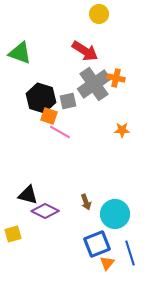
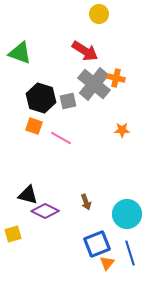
gray cross: rotated 16 degrees counterclockwise
orange square: moved 15 px left, 10 px down
pink line: moved 1 px right, 6 px down
cyan circle: moved 12 px right
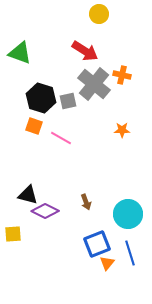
orange cross: moved 6 px right, 3 px up
cyan circle: moved 1 px right
yellow square: rotated 12 degrees clockwise
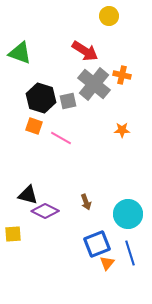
yellow circle: moved 10 px right, 2 px down
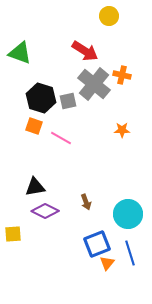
black triangle: moved 7 px right, 8 px up; rotated 25 degrees counterclockwise
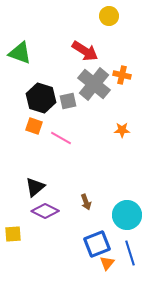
black triangle: rotated 30 degrees counterclockwise
cyan circle: moved 1 px left, 1 px down
